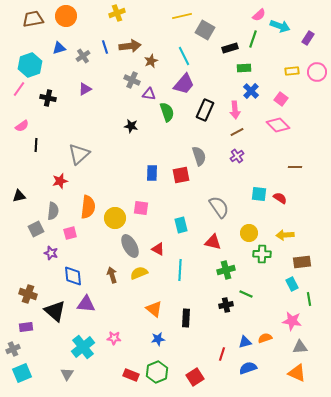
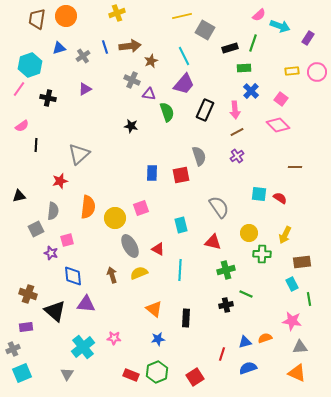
brown trapezoid at (33, 19): moved 4 px right; rotated 70 degrees counterclockwise
green line at (253, 39): moved 4 px down
pink square at (141, 208): rotated 28 degrees counterclockwise
pink square at (70, 233): moved 3 px left, 7 px down
yellow arrow at (285, 235): rotated 60 degrees counterclockwise
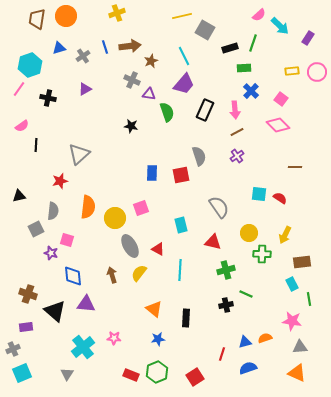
cyan arrow at (280, 26): rotated 24 degrees clockwise
pink square at (67, 240): rotated 32 degrees clockwise
yellow semicircle at (139, 273): rotated 30 degrees counterclockwise
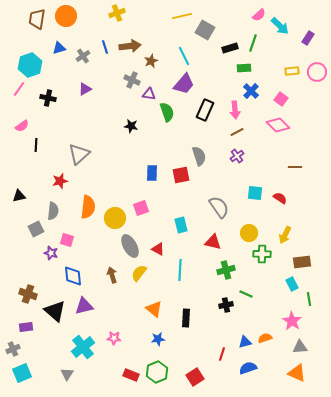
cyan square at (259, 194): moved 4 px left, 1 px up
purple triangle at (86, 304): moved 2 px left, 2 px down; rotated 18 degrees counterclockwise
pink star at (292, 321): rotated 24 degrees clockwise
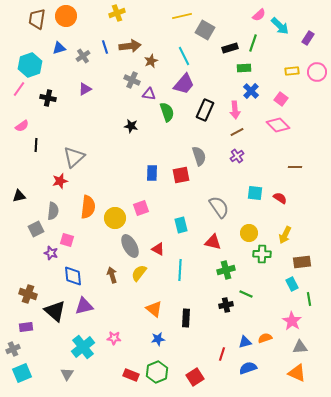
gray triangle at (79, 154): moved 5 px left, 3 px down
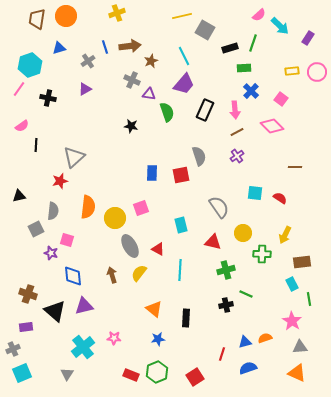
gray cross at (83, 56): moved 5 px right, 5 px down
pink diamond at (278, 125): moved 6 px left, 1 px down
yellow circle at (249, 233): moved 6 px left
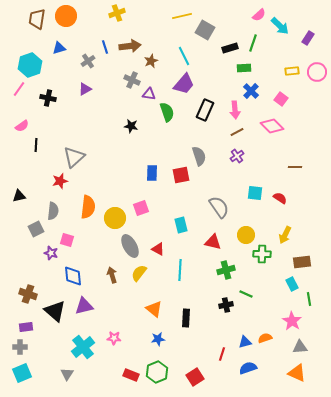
yellow circle at (243, 233): moved 3 px right, 2 px down
gray cross at (13, 349): moved 7 px right, 2 px up; rotated 24 degrees clockwise
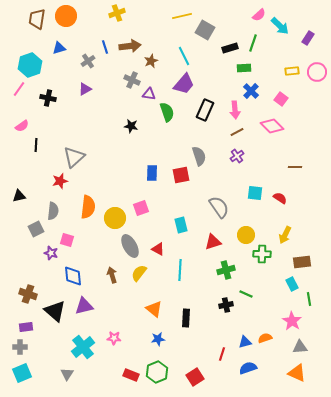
red triangle at (213, 242): rotated 30 degrees counterclockwise
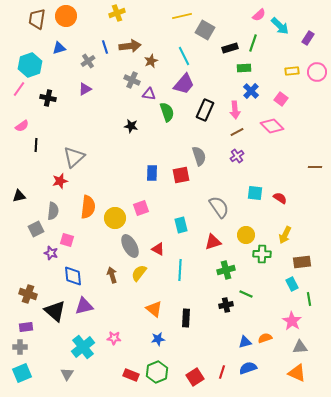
brown line at (295, 167): moved 20 px right
red line at (222, 354): moved 18 px down
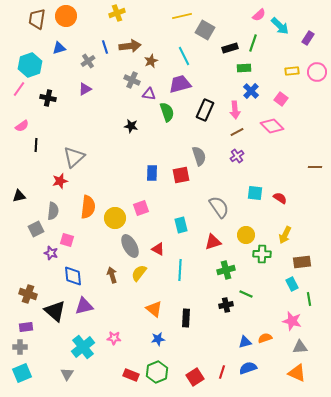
purple trapezoid at (184, 84): moved 4 px left; rotated 145 degrees counterclockwise
pink star at (292, 321): rotated 18 degrees counterclockwise
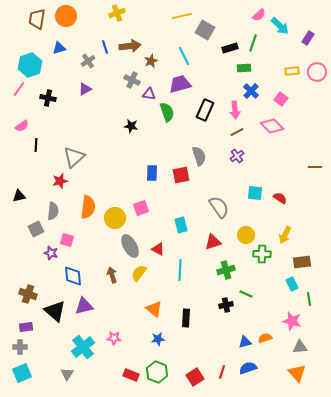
green hexagon at (157, 372): rotated 15 degrees counterclockwise
orange triangle at (297, 373): rotated 24 degrees clockwise
